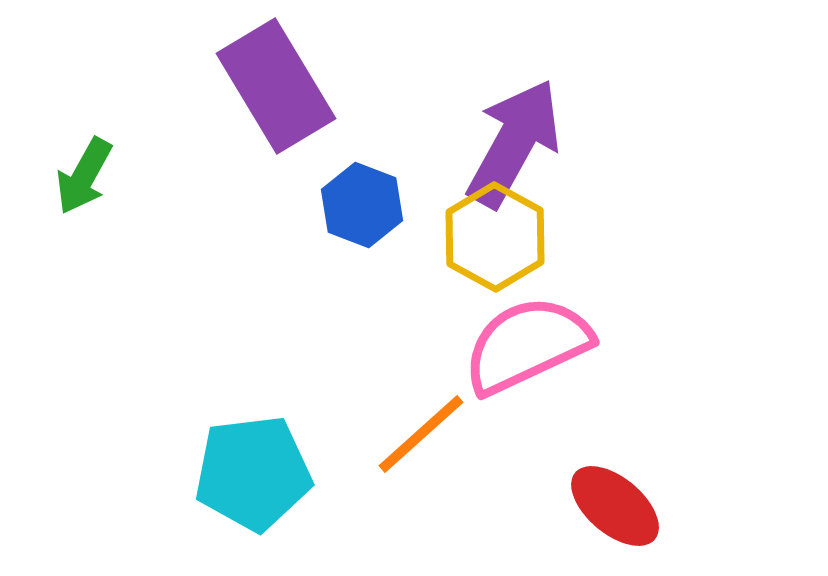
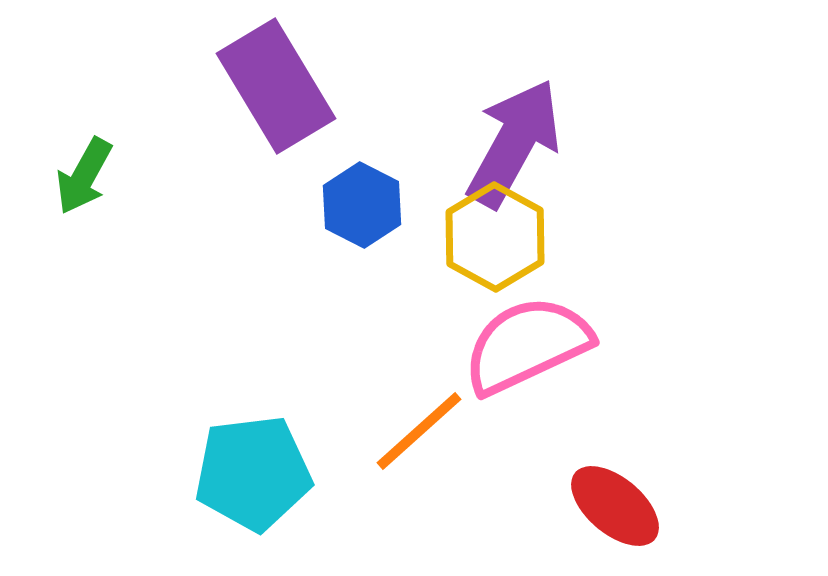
blue hexagon: rotated 6 degrees clockwise
orange line: moved 2 px left, 3 px up
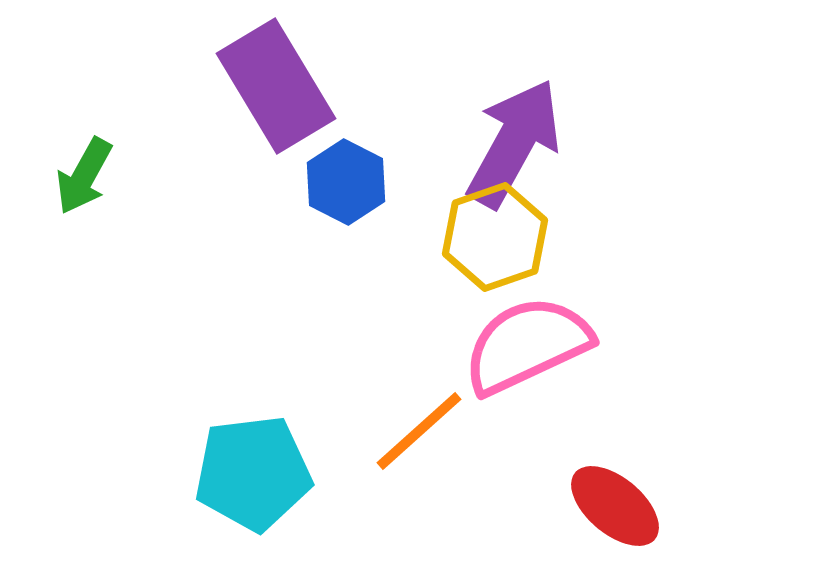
blue hexagon: moved 16 px left, 23 px up
yellow hexagon: rotated 12 degrees clockwise
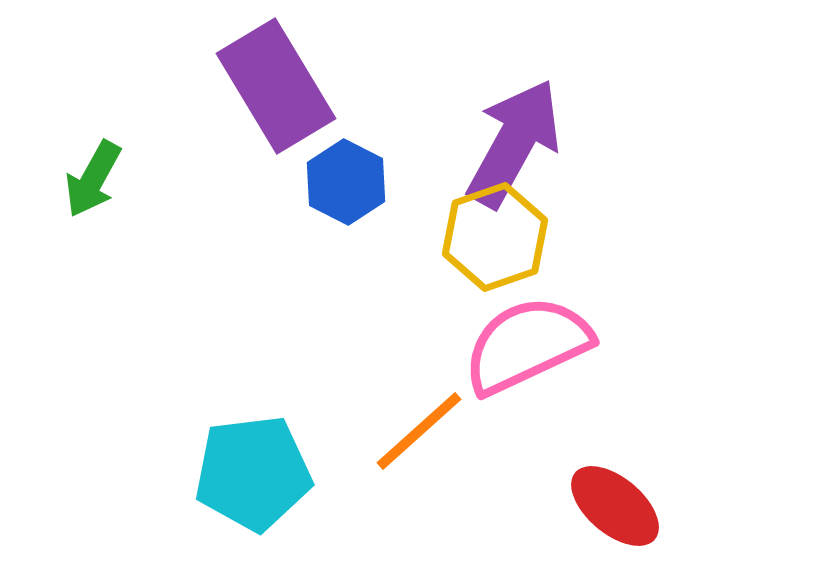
green arrow: moved 9 px right, 3 px down
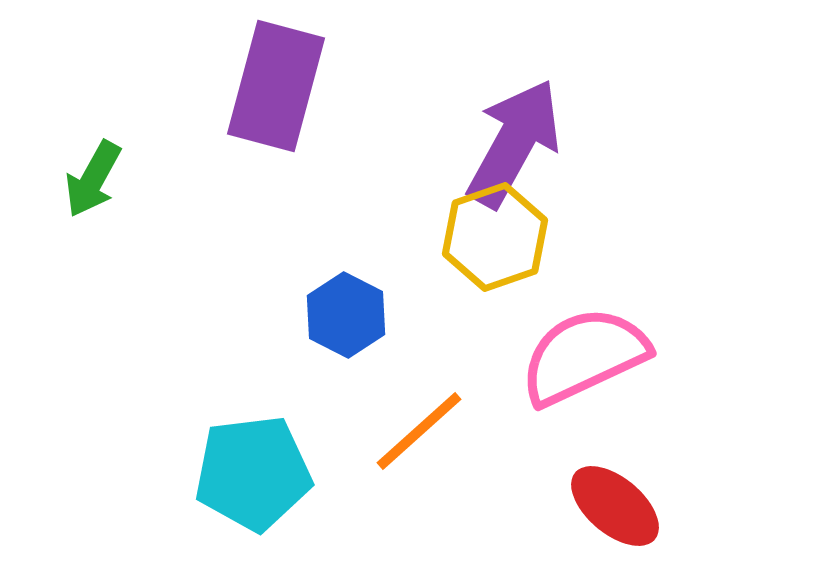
purple rectangle: rotated 46 degrees clockwise
blue hexagon: moved 133 px down
pink semicircle: moved 57 px right, 11 px down
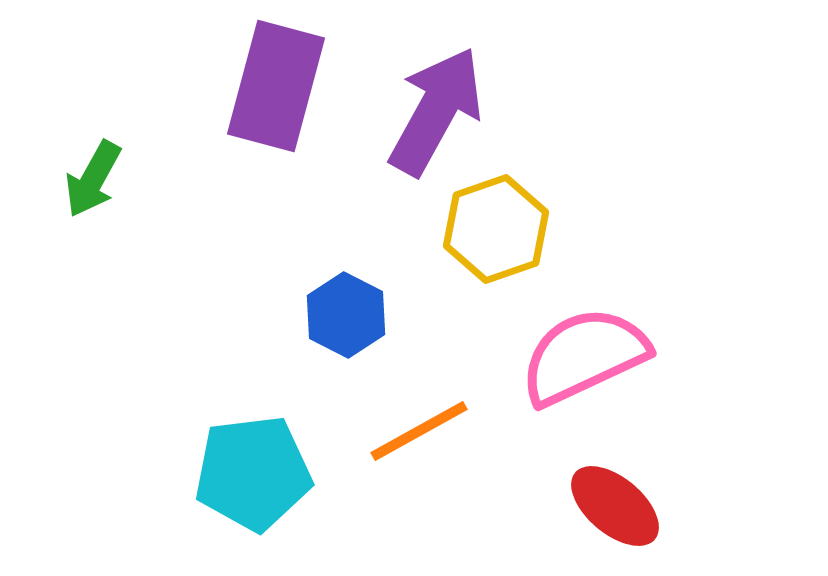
purple arrow: moved 78 px left, 32 px up
yellow hexagon: moved 1 px right, 8 px up
orange line: rotated 13 degrees clockwise
